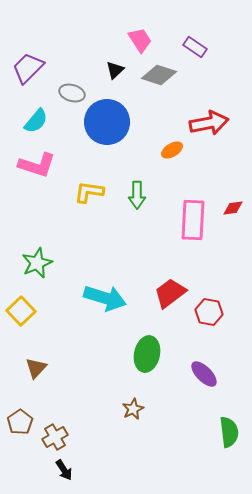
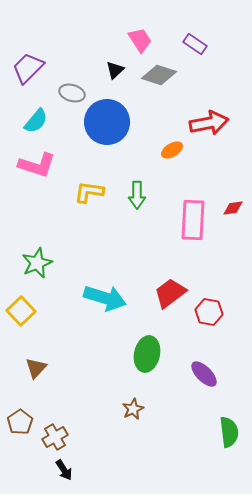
purple rectangle: moved 3 px up
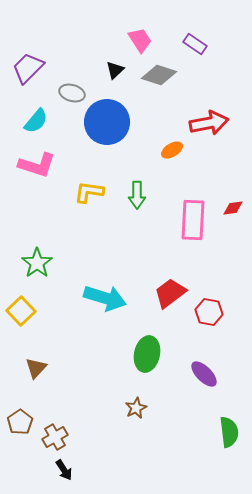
green star: rotated 12 degrees counterclockwise
brown star: moved 3 px right, 1 px up
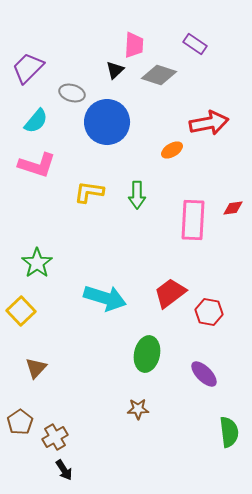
pink trapezoid: moved 6 px left, 5 px down; rotated 36 degrees clockwise
brown star: moved 2 px right, 1 px down; rotated 25 degrees clockwise
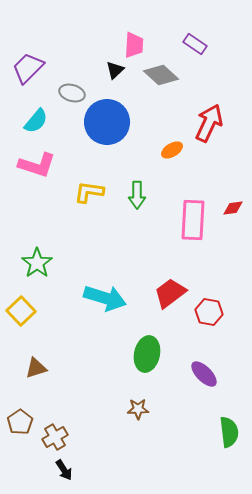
gray diamond: moved 2 px right; rotated 24 degrees clockwise
red arrow: rotated 54 degrees counterclockwise
brown triangle: rotated 30 degrees clockwise
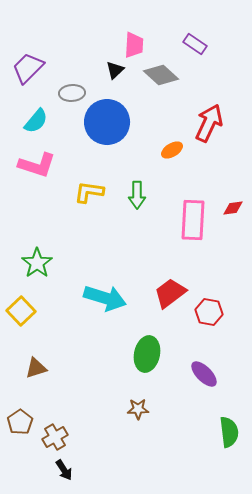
gray ellipse: rotated 20 degrees counterclockwise
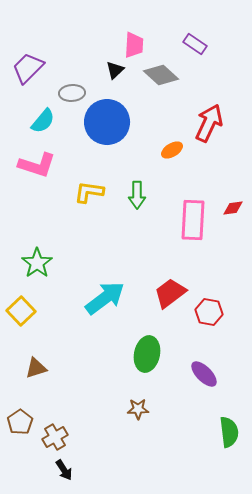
cyan semicircle: moved 7 px right
cyan arrow: rotated 54 degrees counterclockwise
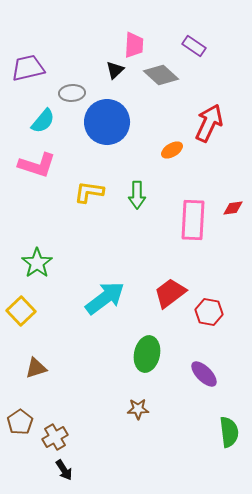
purple rectangle: moved 1 px left, 2 px down
purple trapezoid: rotated 32 degrees clockwise
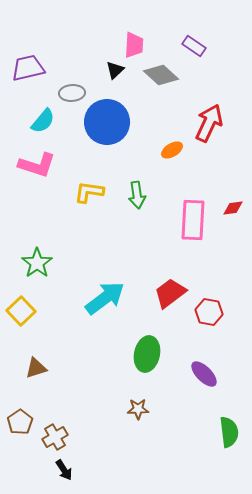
green arrow: rotated 8 degrees counterclockwise
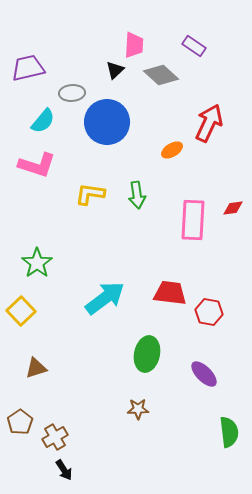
yellow L-shape: moved 1 px right, 2 px down
red trapezoid: rotated 44 degrees clockwise
